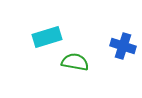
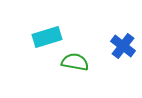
blue cross: rotated 20 degrees clockwise
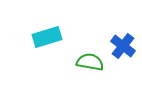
green semicircle: moved 15 px right
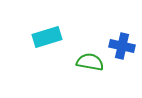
blue cross: moved 1 px left; rotated 25 degrees counterclockwise
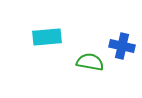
cyan rectangle: rotated 12 degrees clockwise
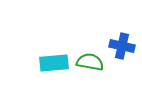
cyan rectangle: moved 7 px right, 26 px down
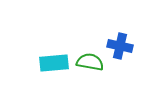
blue cross: moved 2 px left
